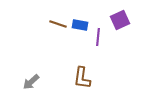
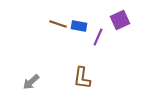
blue rectangle: moved 1 px left, 1 px down
purple line: rotated 18 degrees clockwise
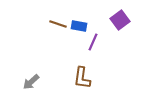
purple square: rotated 12 degrees counterclockwise
purple line: moved 5 px left, 5 px down
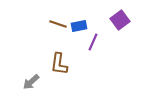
blue rectangle: rotated 21 degrees counterclockwise
brown L-shape: moved 23 px left, 14 px up
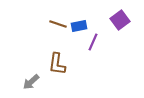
brown L-shape: moved 2 px left
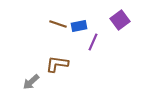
brown L-shape: rotated 90 degrees clockwise
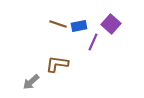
purple square: moved 9 px left, 4 px down; rotated 12 degrees counterclockwise
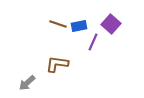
gray arrow: moved 4 px left, 1 px down
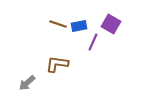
purple square: rotated 12 degrees counterclockwise
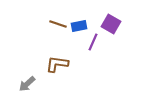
gray arrow: moved 1 px down
